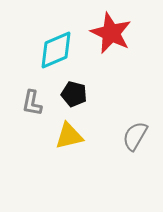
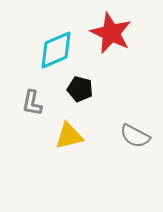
black pentagon: moved 6 px right, 5 px up
gray semicircle: rotated 92 degrees counterclockwise
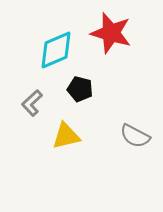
red star: rotated 9 degrees counterclockwise
gray L-shape: rotated 36 degrees clockwise
yellow triangle: moved 3 px left
